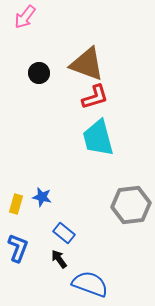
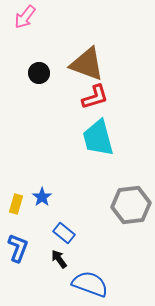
blue star: rotated 24 degrees clockwise
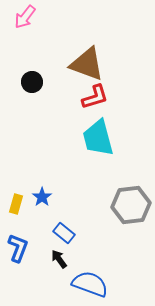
black circle: moved 7 px left, 9 px down
